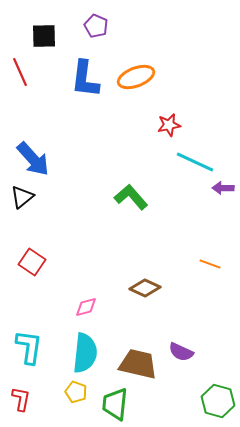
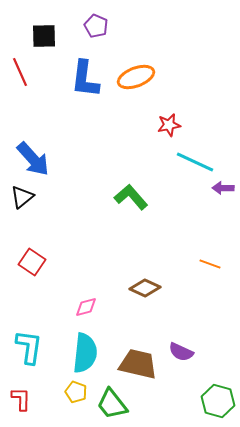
red L-shape: rotated 10 degrees counterclockwise
green trapezoid: moved 3 px left; rotated 44 degrees counterclockwise
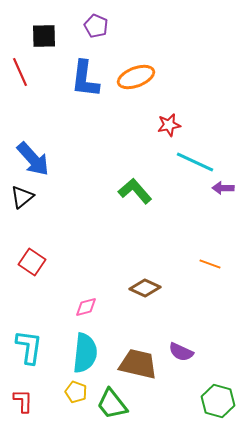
green L-shape: moved 4 px right, 6 px up
red L-shape: moved 2 px right, 2 px down
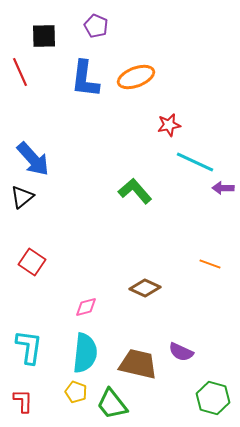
green hexagon: moved 5 px left, 3 px up
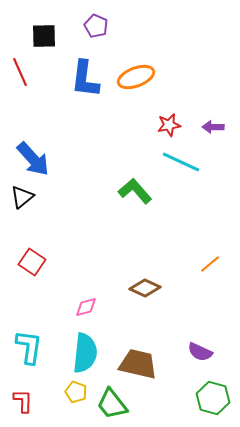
cyan line: moved 14 px left
purple arrow: moved 10 px left, 61 px up
orange line: rotated 60 degrees counterclockwise
purple semicircle: moved 19 px right
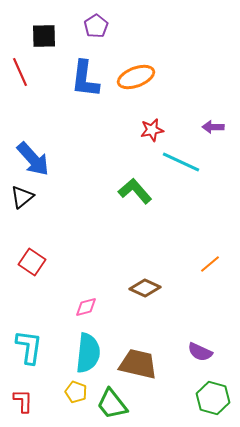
purple pentagon: rotated 15 degrees clockwise
red star: moved 17 px left, 5 px down
cyan semicircle: moved 3 px right
